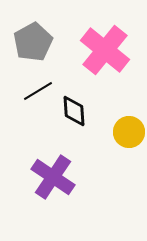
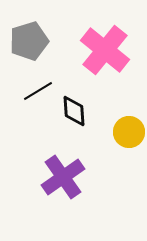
gray pentagon: moved 4 px left, 1 px up; rotated 12 degrees clockwise
purple cross: moved 10 px right; rotated 21 degrees clockwise
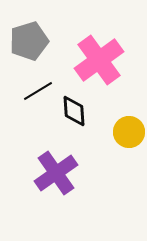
pink cross: moved 6 px left, 10 px down; rotated 15 degrees clockwise
purple cross: moved 7 px left, 4 px up
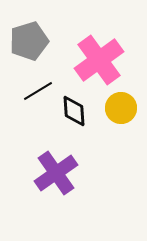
yellow circle: moved 8 px left, 24 px up
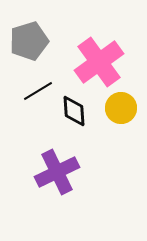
pink cross: moved 2 px down
purple cross: moved 1 px right, 1 px up; rotated 9 degrees clockwise
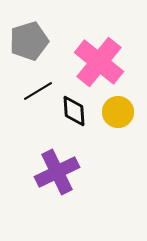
pink cross: rotated 15 degrees counterclockwise
yellow circle: moved 3 px left, 4 px down
